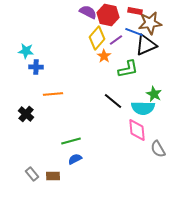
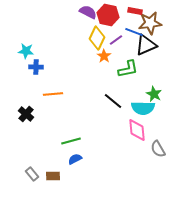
yellow diamond: rotated 15 degrees counterclockwise
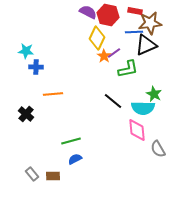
blue line: rotated 24 degrees counterclockwise
purple line: moved 2 px left, 13 px down
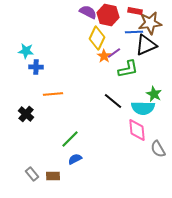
green line: moved 1 px left, 2 px up; rotated 30 degrees counterclockwise
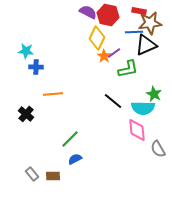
red rectangle: moved 4 px right
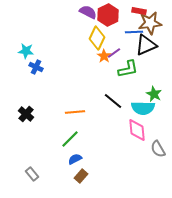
red hexagon: rotated 20 degrees clockwise
blue cross: rotated 24 degrees clockwise
orange line: moved 22 px right, 18 px down
brown rectangle: moved 28 px right; rotated 48 degrees counterclockwise
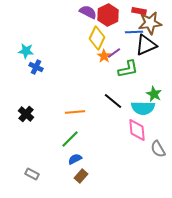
gray rectangle: rotated 24 degrees counterclockwise
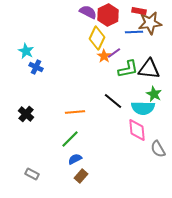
black triangle: moved 3 px right, 24 px down; rotated 30 degrees clockwise
cyan star: rotated 21 degrees clockwise
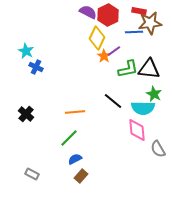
purple line: moved 2 px up
green line: moved 1 px left, 1 px up
